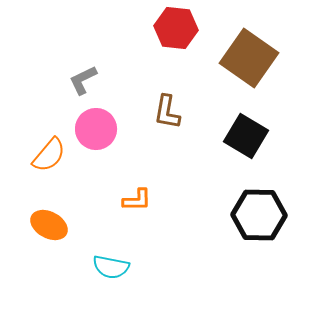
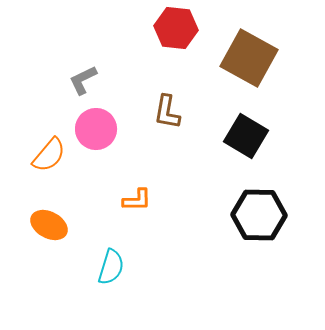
brown square: rotated 6 degrees counterclockwise
cyan semicircle: rotated 84 degrees counterclockwise
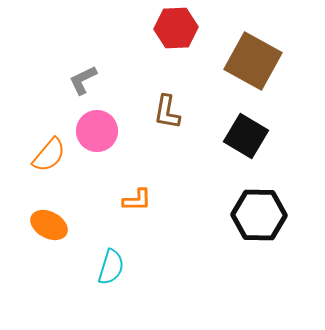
red hexagon: rotated 9 degrees counterclockwise
brown square: moved 4 px right, 3 px down
pink circle: moved 1 px right, 2 px down
